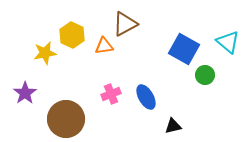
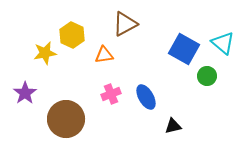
cyan triangle: moved 5 px left, 1 px down
orange triangle: moved 9 px down
green circle: moved 2 px right, 1 px down
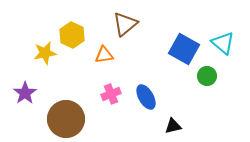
brown triangle: rotated 12 degrees counterclockwise
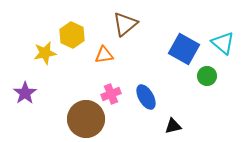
brown circle: moved 20 px right
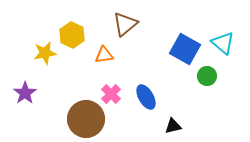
blue square: moved 1 px right
pink cross: rotated 24 degrees counterclockwise
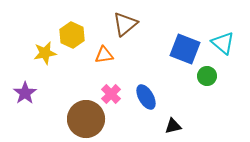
blue square: rotated 8 degrees counterclockwise
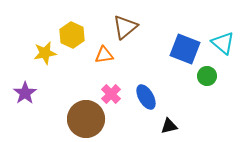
brown triangle: moved 3 px down
black triangle: moved 4 px left
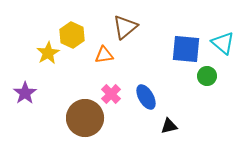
blue square: moved 1 px right; rotated 16 degrees counterclockwise
yellow star: moved 3 px right; rotated 20 degrees counterclockwise
brown circle: moved 1 px left, 1 px up
